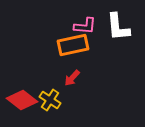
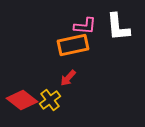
red arrow: moved 4 px left
yellow cross: rotated 20 degrees clockwise
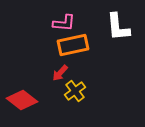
pink L-shape: moved 21 px left, 3 px up
red arrow: moved 8 px left, 5 px up
yellow cross: moved 25 px right, 9 px up
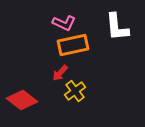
pink L-shape: rotated 20 degrees clockwise
white L-shape: moved 1 px left
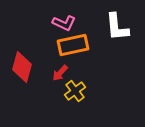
red diamond: moved 33 px up; rotated 68 degrees clockwise
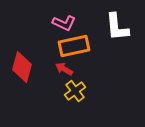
orange rectangle: moved 1 px right, 1 px down
red arrow: moved 4 px right, 4 px up; rotated 78 degrees clockwise
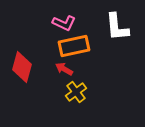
yellow cross: moved 1 px right, 1 px down
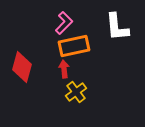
pink L-shape: rotated 70 degrees counterclockwise
red arrow: rotated 54 degrees clockwise
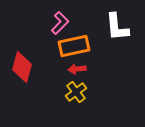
pink L-shape: moved 4 px left
red arrow: moved 13 px right; rotated 90 degrees counterclockwise
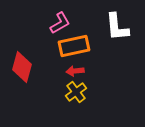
pink L-shape: rotated 15 degrees clockwise
red arrow: moved 2 px left, 2 px down
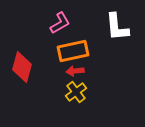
orange rectangle: moved 1 px left, 5 px down
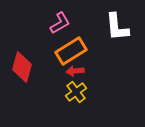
orange rectangle: moved 2 px left; rotated 20 degrees counterclockwise
